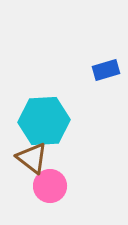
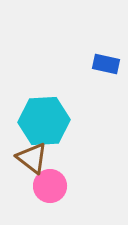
blue rectangle: moved 6 px up; rotated 28 degrees clockwise
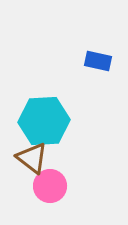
blue rectangle: moved 8 px left, 3 px up
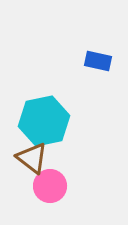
cyan hexagon: rotated 9 degrees counterclockwise
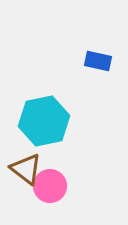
brown triangle: moved 6 px left, 11 px down
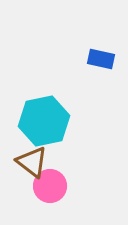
blue rectangle: moved 3 px right, 2 px up
brown triangle: moved 6 px right, 7 px up
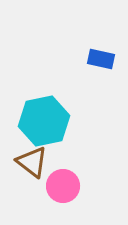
pink circle: moved 13 px right
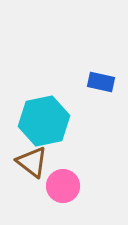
blue rectangle: moved 23 px down
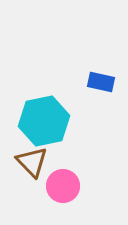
brown triangle: rotated 8 degrees clockwise
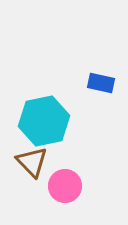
blue rectangle: moved 1 px down
pink circle: moved 2 px right
